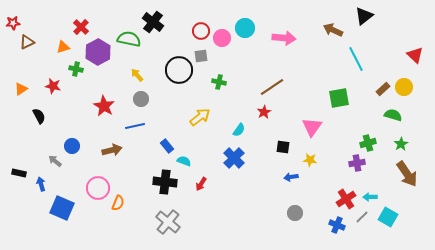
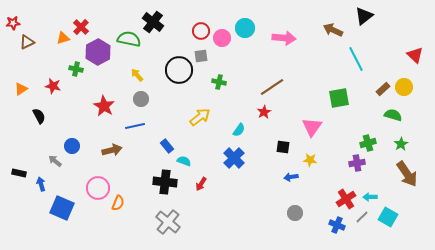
orange triangle at (63, 47): moved 9 px up
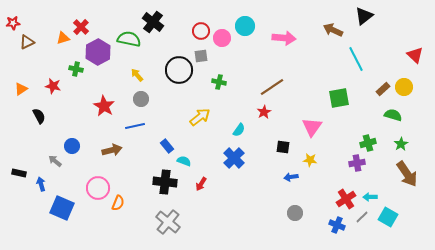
cyan circle at (245, 28): moved 2 px up
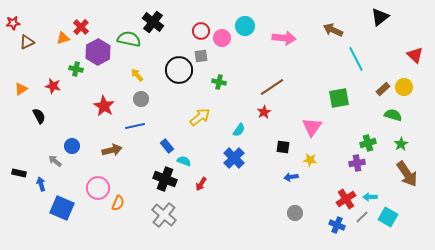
black triangle at (364, 16): moved 16 px right, 1 px down
black cross at (165, 182): moved 3 px up; rotated 15 degrees clockwise
gray cross at (168, 222): moved 4 px left, 7 px up
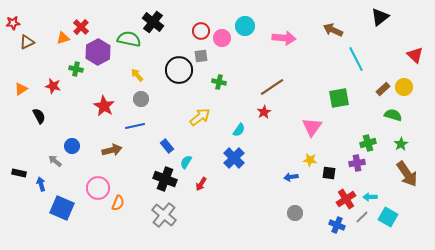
black square at (283, 147): moved 46 px right, 26 px down
cyan semicircle at (184, 161): moved 2 px right, 1 px down; rotated 80 degrees counterclockwise
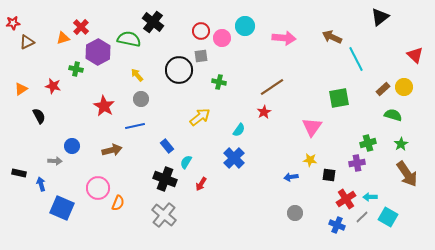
brown arrow at (333, 30): moved 1 px left, 7 px down
gray arrow at (55, 161): rotated 144 degrees clockwise
black square at (329, 173): moved 2 px down
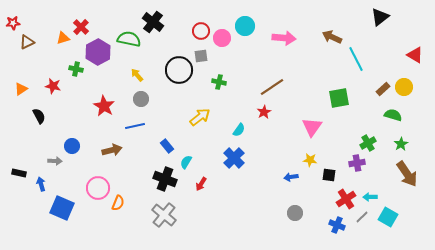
red triangle at (415, 55): rotated 12 degrees counterclockwise
green cross at (368, 143): rotated 14 degrees counterclockwise
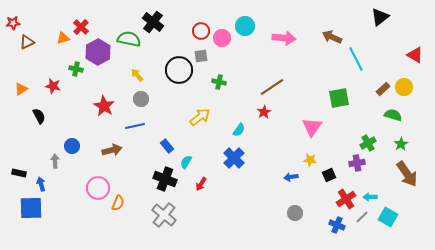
gray arrow at (55, 161): rotated 96 degrees counterclockwise
black square at (329, 175): rotated 32 degrees counterclockwise
blue square at (62, 208): moved 31 px left; rotated 25 degrees counterclockwise
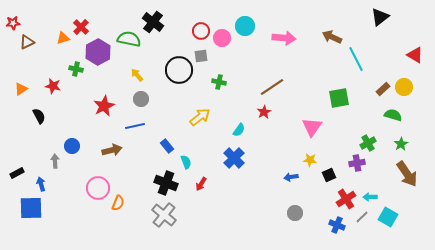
red star at (104, 106): rotated 15 degrees clockwise
cyan semicircle at (186, 162): rotated 128 degrees clockwise
black rectangle at (19, 173): moved 2 px left; rotated 40 degrees counterclockwise
black cross at (165, 179): moved 1 px right, 4 px down
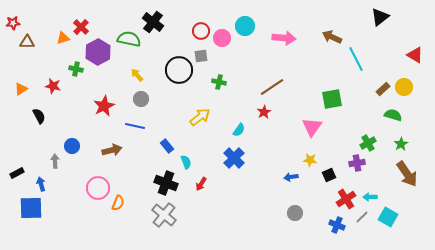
brown triangle at (27, 42): rotated 28 degrees clockwise
green square at (339, 98): moved 7 px left, 1 px down
blue line at (135, 126): rotated 24 degrees clockwise
